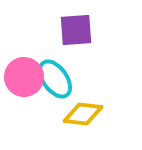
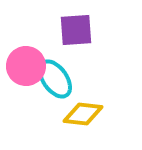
pink circle: moved 2 px right, 11 px up
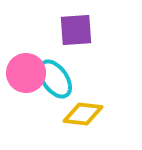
pink circle: moved 7 px down
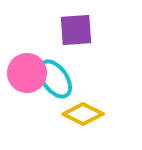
pink circle: moved 1 px right
yellow diamond: rotated 21 degrees clockwise
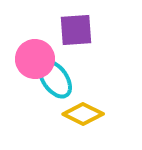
pink circle: moved 8 px right, 14 px up
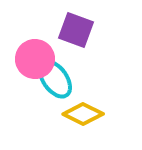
purple square: rotated 24 degrees clockwise
